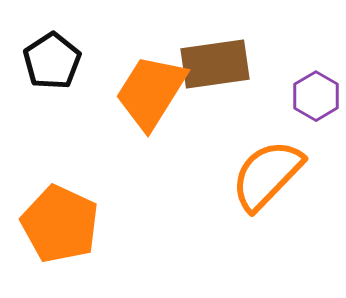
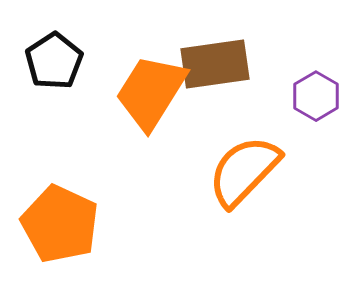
black pentagon: moved 2 px right
orange semicircle: moved 23 px left, 4 px up
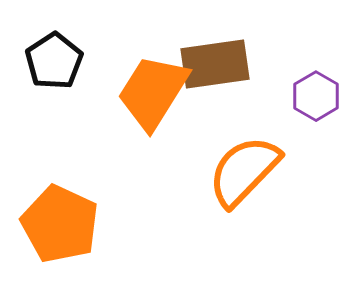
orange trapezoid: moved 2 px right
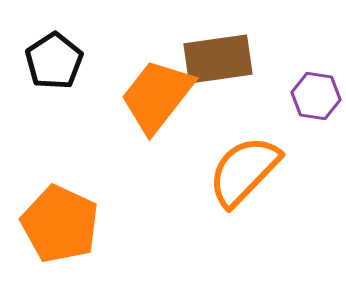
brown rectangle: moved 3 px right, 5 px up
orange trapezoid: moved 4 px right, 4 px down; rotated 6 degrees clockwise
purple hexagon: rotated 21 degrees counterclockwise
